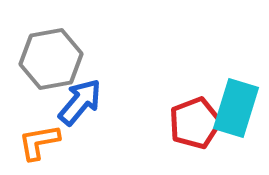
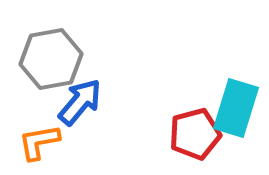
red pentagon: moved 11 px down; rotated 6 degrees clockwise
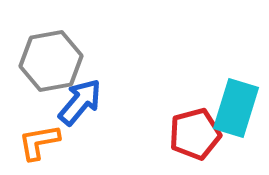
gray hexagon: moved 2 px down
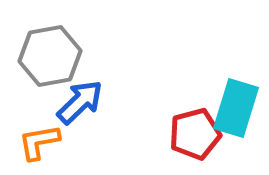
gray hexagon: moved 1 px left, 5 px up
blue arrow: rotated 6 degrees clockwise
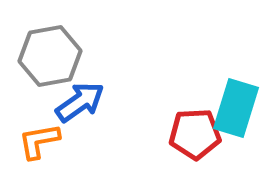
blue arrow: rotated 9 degrees clockwise
red pentagon: rotated 12 degrees clockwise
orange L-shape: moved 1 px up
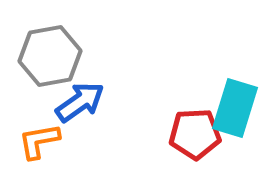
cyan rectangle: moved 1 px left
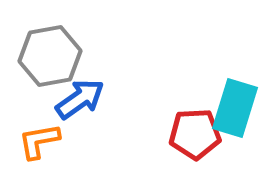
blue arrow: moved 3 px up
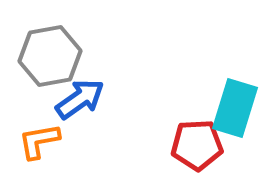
red pentagon: moved 2 px right, 11 px down
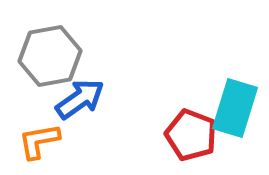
red pentagon: moved 6 px left, 10 px up; rotated 24 degrees clockwise
